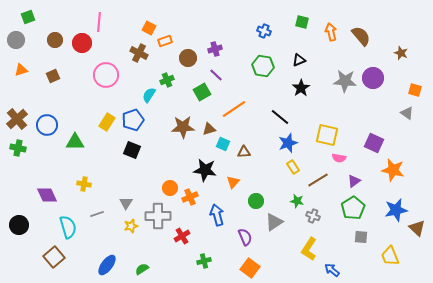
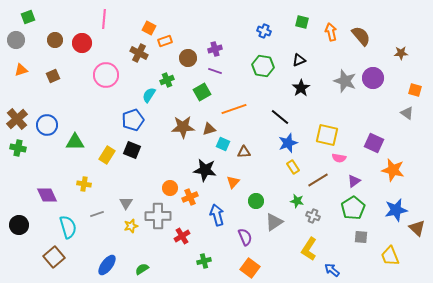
pink line at (99, 22): moved 5 px right, 3 px up
brown star at (401, 53): rotated 24 degrees counterclockwise
purple line at (216, 75): moved 1 px left, 4 px up; rotated 24 degrees counterclockwise
gray star at (345, 81): rotated 15 degrees clockwise
orange line at (234, 109): rotated 15 degrees clockwise
yellow rectangle at (107, 122): moved 33 px down
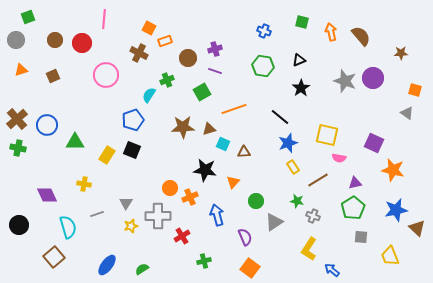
purple triangle at (354, 181): moved 1 px right, 2 px down; rotated 24 degrees clockwise
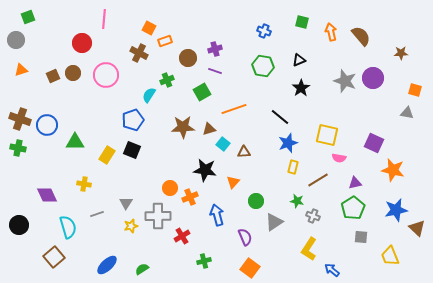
brown circle at (55, 40): moved 18 px right, 33 px down
gray triangle at (407, 113): rotated 24 degrees counterclockwise
brown cross at (17, 119): moved 3 px right; rotated 30 degrees counterclockwise
cyan square at (223, 144): rotated 16 degrees clockwise
yellow rectangle at (293, 167): rotated 48 degrees clockwise
blue ellipse at (107, 265): rotated 10 degrees clockwise
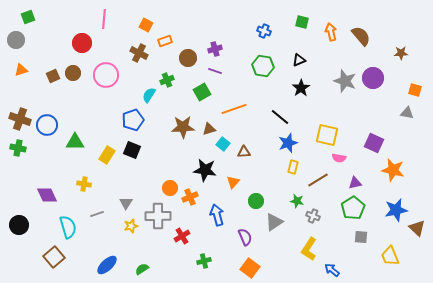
orange square at (149, 28): moved 3 px left, 3 px up
